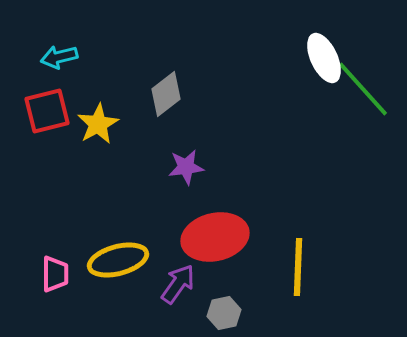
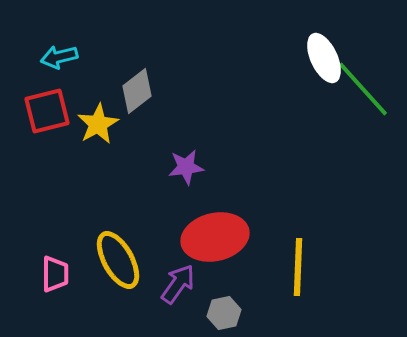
gray diamond: moved 29 px left, 3 px up
yellow ellipse: rotated 76 degrees clockwise
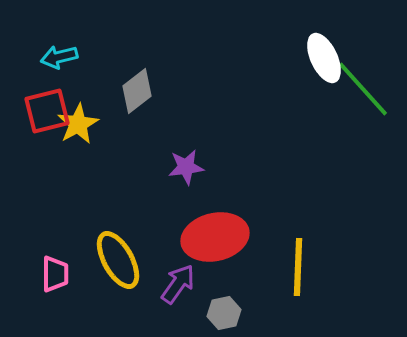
yellow star: moved 20 px left
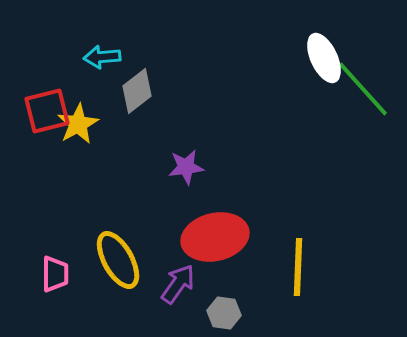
cyan arrow: moved 43 px right; rotated 9 degrees clockwise
gray hexagon: rotated 20 degrees clockwise
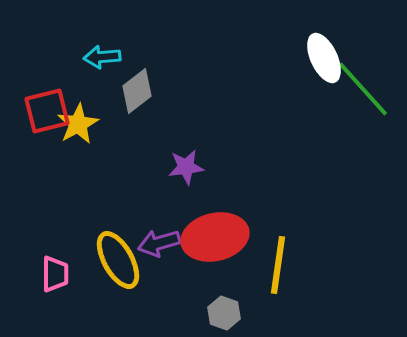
yellow line: moved 20 px left, 2 px up; rotated 6 degrees clockwise
purple arrow: moved 19 px left, 41 px up; rotated 141 degrees counterclockwise
gray hexagon: rotated 12 degrees clockwise
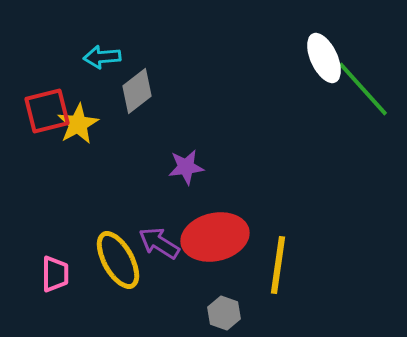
purple arrow: rotated 48 degrees clockwise
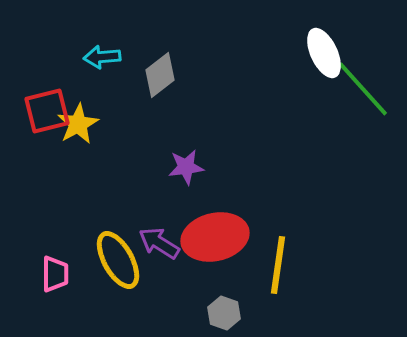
white ellipse: moved 5 px up
gray diamond: moved 23 px right, 16 px up
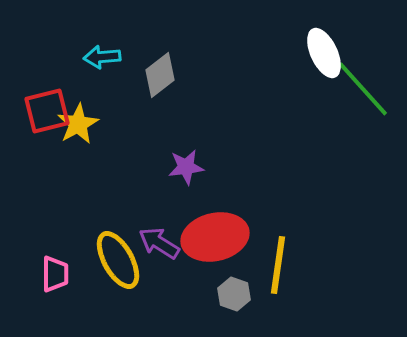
gray hexagon: moved 10 px right, 19 px up
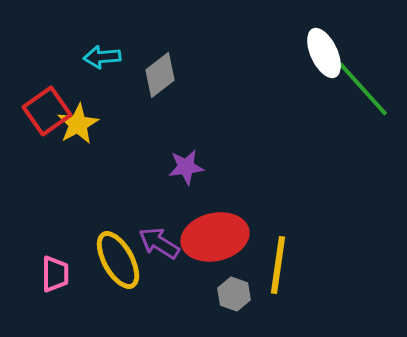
red square: rotated 21 degrees counterclockwise
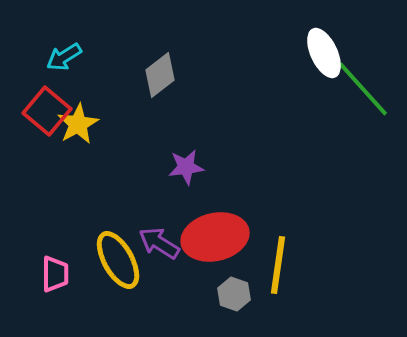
cyan arrow: moved 38 px left; rotated 27 degrees counterclockwise
red square: rotated 15 degrees counterclockwise
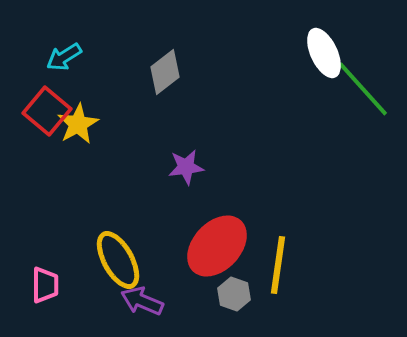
gray diamond: moved 5 px right, 3 px up
red ellipse: moved 2 px right, 9 px down; rotated 34 degrees counterclockwise
purple arrow: moved 17 px left, 58 px down; rotated 9 degrees counterclockwise
pink trapezoid: moved 10 px left, 11 px down
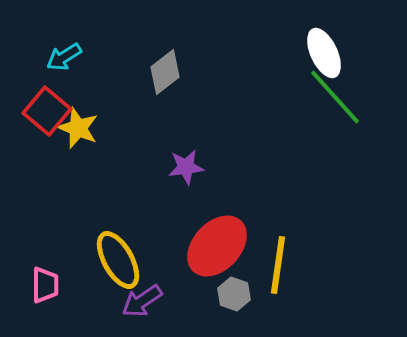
green line: moved 28 px left, 8 px down
yellow star: moved 4 px down; rotated 21 degrees counterclockwise
purple arrow: rotated 57 degrees counterclockwise
